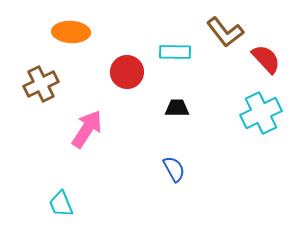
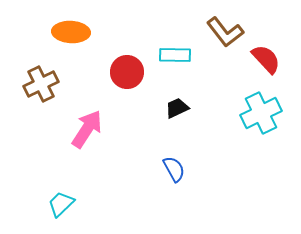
cyan rectangle: moved 3 px down
black trapezoid: rotated 25 degrees counterclockwise
cyan trapezoid: rotated 68 degrees clockwise
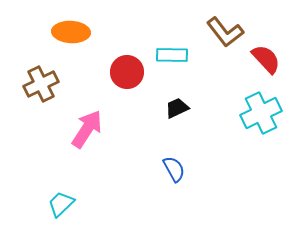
cyan rectangle: moved 3 px left
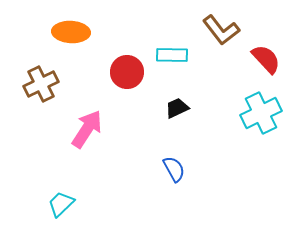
brown L-shape: moved 4 px left, 2 px up
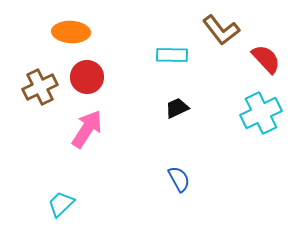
red circle: moved 40 px left, 5 px down
brown cross: moved 1 px left, 3 px down
blue semicircle: moved 5 px right, 10 px down
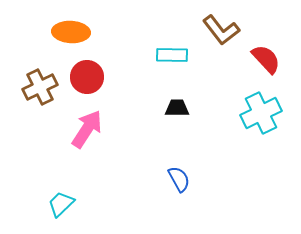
black trapezoid: rotated 25 degrees clockwise
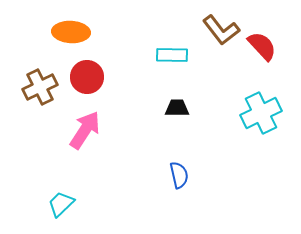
red semicircle: moved 4 px left, 13 px up
pink arrow: moved 2 px left, 1 px down
blue semicircle: moved 4 px up; rotated 16 degrees clockwise
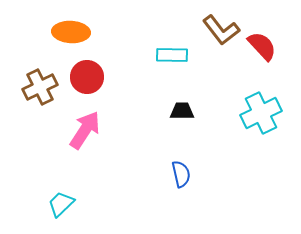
black trapezoid: moved 5 px right, 3 px down
blue semicircle: moved 2 px right, 1 px up
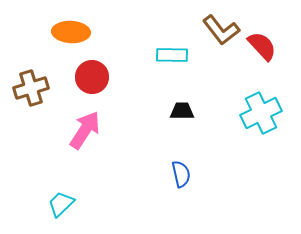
red circle: moved 5 px right
brown cross: moved 9 px left, 1 px down; rotated 8 degrees clockwise
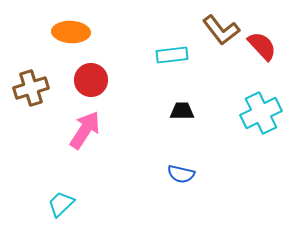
cyan rectangle: rotated 8 degrees counterclockwise
red circle: moved 1 px left, 3 px down
blue semicircle: rotated 116 degrees clockwise
